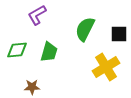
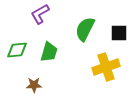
purple L-shape: moved 3 px right, 1 px up
black square: moved 1 px up
yellow cross: rotated 12 degrees clockwise
brown star: moved 2 px right, 2 px up
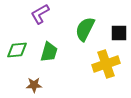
yellow cross: moved 3 px up
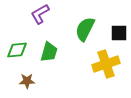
brown star: moved 7 px left, 4 px up
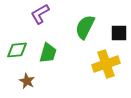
green semicircle: moved 2 px up
green trapezoid: moved 1 px left, 1 px down
brown star: rotated 28 degrees clockwise
